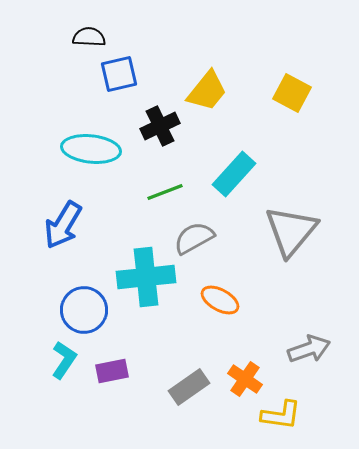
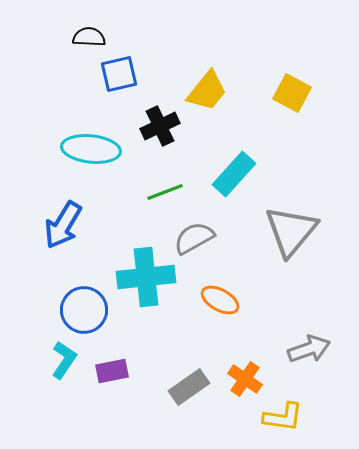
yellow L-shape: moved 2 px right, 2 px down
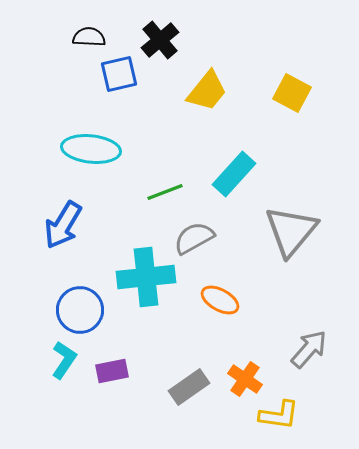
black cross: moved 86 px up; rotated 15 degrees counterclockwise
blue circle: moved 4 px left
gray arrow: rotated 30 degrees counterclockwise
yellow L-shape: moved 4 px left, 2 px up
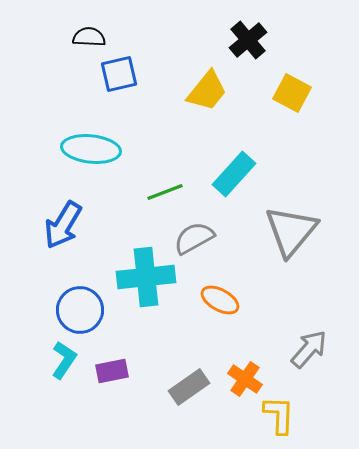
black cross: moved 88 px right
yellow L-shape: rotated 96 degrees counterclockwise
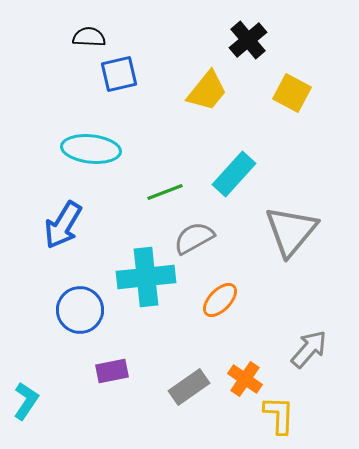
orange ellipse: rotated 75 degrees counterclockwise
cyan L-shape: moved 38 px left, 41 px down
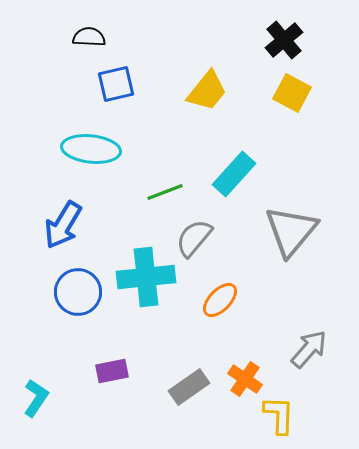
black cross: moved 36 px right
blue square: moved 3 px left, 10 px down
gray semicircle: rotated 21 degrees counterclockwise
blue circle: moved 2 px left, 18 px up
cyan L-shape: moved 10 px right, 3 px up
